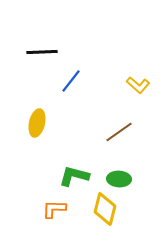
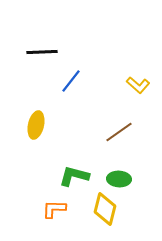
yellow ellipse: moved 1 px left, 2 px down
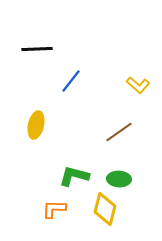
black line: moved 5 px left, 3 px up
